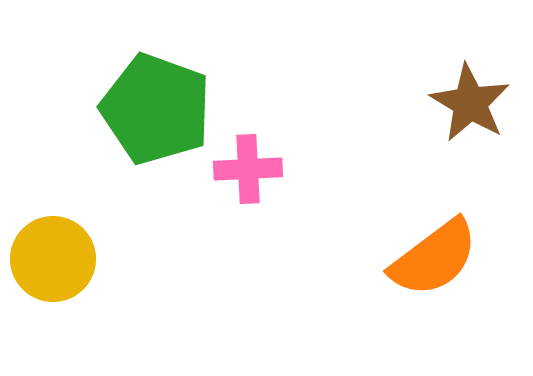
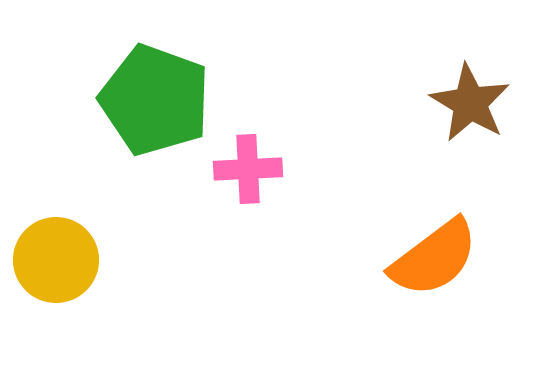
green pentagon: moved 1 px left, 9 px up
yellow circle: moved 3 px right, 1 px down
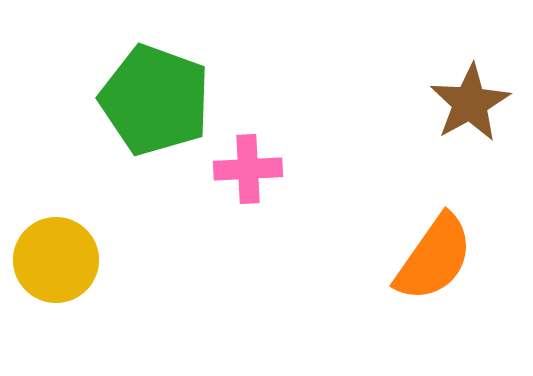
brown star: rotated 12 degrees clockwise
orange semicircle: rotated 18 degrees counterclockwise
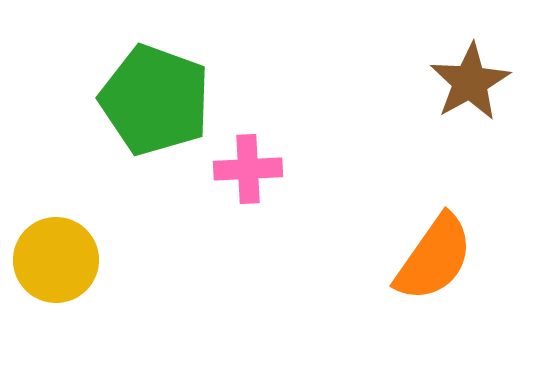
brown star: moved 21 px up
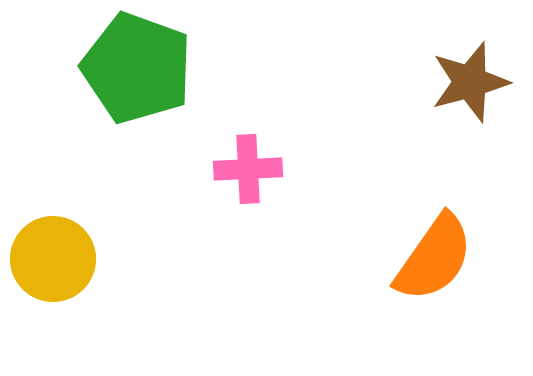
brown star: rotated 14 degrees clockwise
green pentagon: moved 18 px left, 32 px up
yellow circle: moved 3 px left, 1 px up
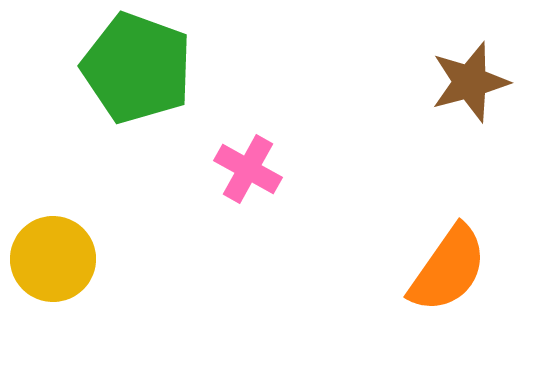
pink cross: rotated 32 degrees clockwise
orange semicircle: moved 14 px right, 11 px down
